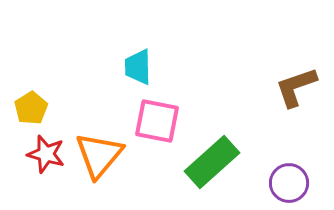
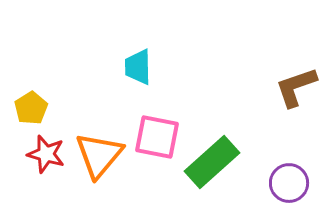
pink square: moved 16 px down
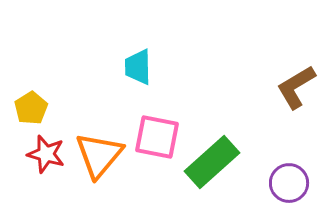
brown L-shape: rotated 12 degrees counterclockwise
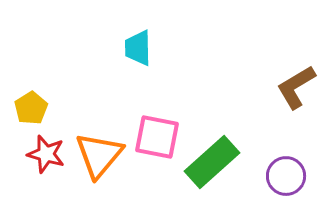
cyan trapezoid: moved 19 px up
purple circle: moved 3 px left, 7 px up
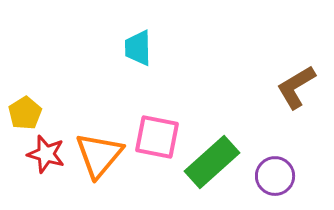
yellow pentagon: moved 6 px left, 5 px down
purple circle: moved 11 px left
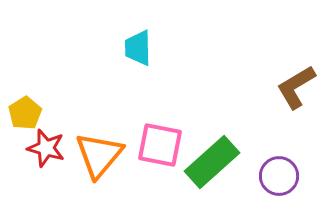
pink square: moved 3 px right, 8 px down
red star: moved 6 px up
purple circle: moved 4 px right
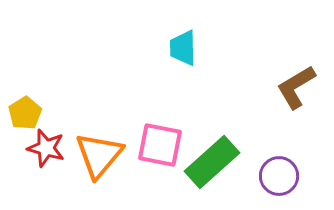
cyan trapezoid: moved 45 px right
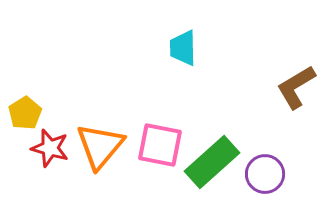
red star: moved 4 px right
orange triangle: moved 1 px right, 9 px up
purple circle: moved 14 px left, 2 px up
